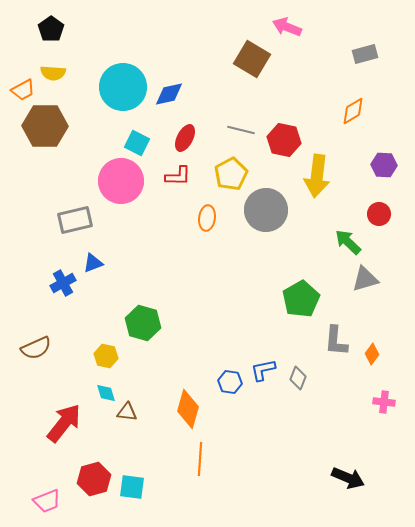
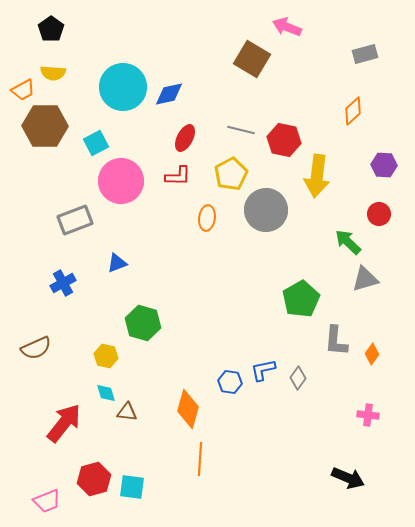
orange diamond at (353, 111): rotated 12 degrees counterclockwise
cyan square at (137, 143): moved 41 px left; rotated 35 degrees clockwise
gray rectangle at (75, 220): rotated 8 degrees counterclockwise
blue triangle at (93, 263): moved 24 px right
gray diamond at (298, 378): rotated 15 degrees clockwise
pink cross at (384, 402): moved 16 px left, 13 px down
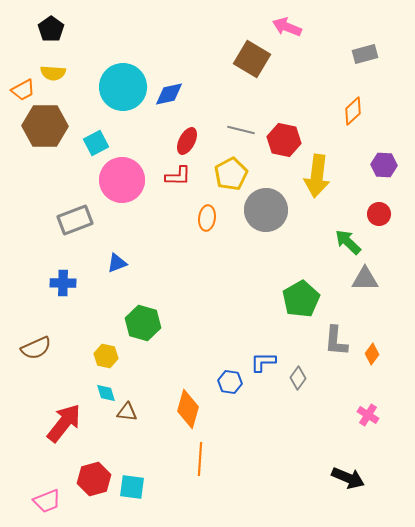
red ellipse at (185, 138): moved 2 px right, 3 px down
pink circle at (121, 181): moved 1 px right, 1 px up
gray triangle at (365, 279): rotated 16 degrees clockwise
blue cross at (63, 283): rotated 30 degrees clockwise
blue L-shape at (263, 370): moved 8 px up; rotated 12 degrees clockwise
pink cross at (368, 415): rotated 25 degrees clockwise
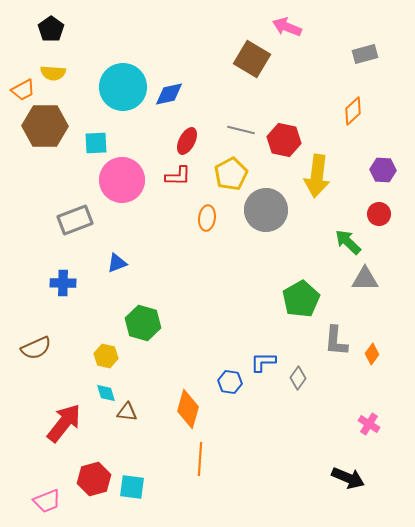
cyan square at (96, 143): rotated 25 degrees clockwise
purple hexagon at (384, 165): moved 1 px left, 5 px down
pink cross at (368, 415): moved 1 px right, 9 px down
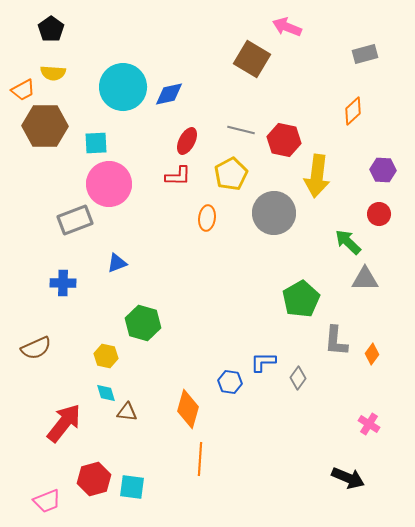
pink circle at (122, 180): moved 13 px left, 4 px down
gray circle at (266, 210): moved 8 px right, 3 px down
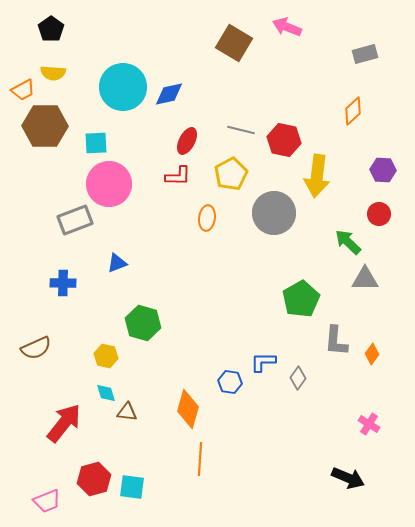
brown square at (252, 59): moved 18 px left, 16 px up
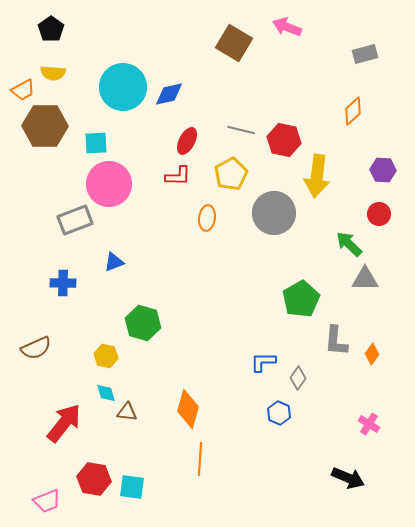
green arrow at (348, 242): moved 1 px right, 2 px down
blue triangle at (117, 263): moved 3 px left, 1 px up
blue hexagon at (230, 382): moved 49 px right, 31 px down; rotated 15 degrees clockwise
red hexagon at (94, 479): rotated 24 degrees clockwise
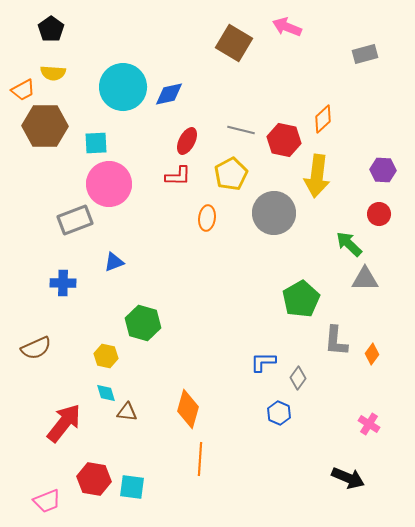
orange diamond at (353, 111): moved 30 px left, 8 px down
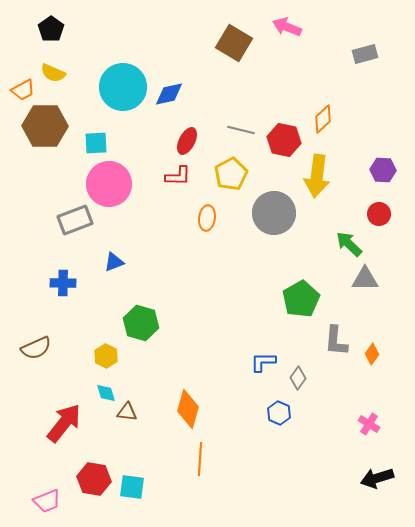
yellow semicircle at (53, 73): rotated 20 degrees clockwise
green hexagon at (143, 323): moved 2 px left
yellow hexagon at (106, 356): rotated 15 degrees clockwise
black arrow at (348, 478): moved 29 px right; rotated 140 degrees clockwise
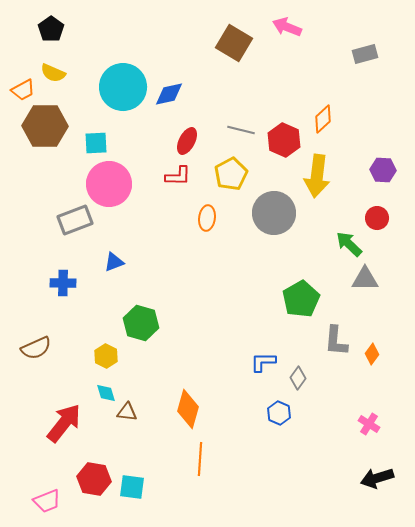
red hexagon at (284, 140): rotated 12 degrees clockwise
red circle at (379, 214): moved 2 px left, 4 px down
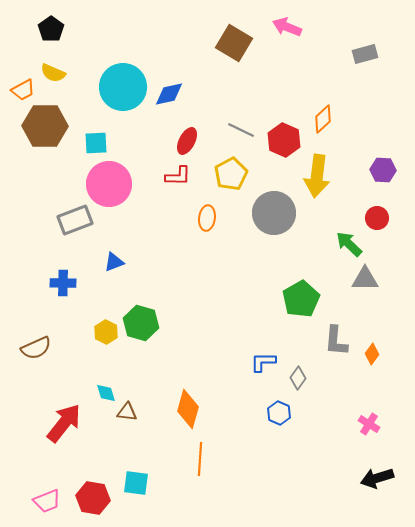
gray line at (241, 130): rotated 12 degrees clockwise
yellow hexagon at (106, 356): moved 24 px up
red hexagon at (94, 479): moved 1 px left, 19 px down
cyan square at (132, 487): moved 4 px right, 4 px up
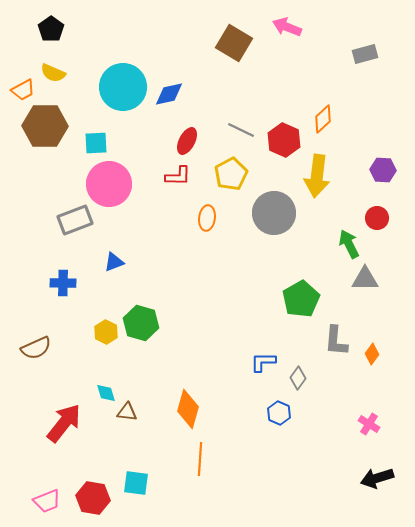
green arrow at (349, 244): rotated 20 degrees clockwise
